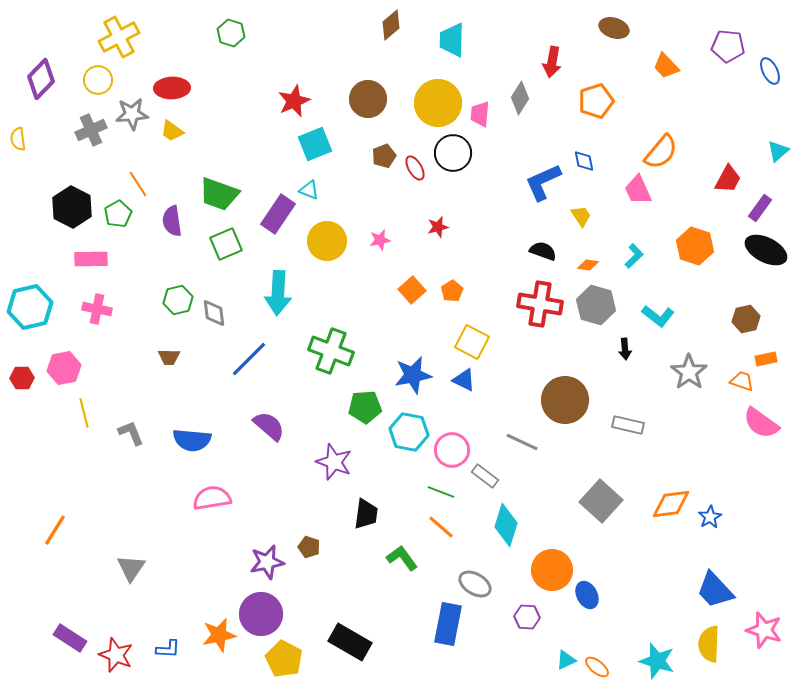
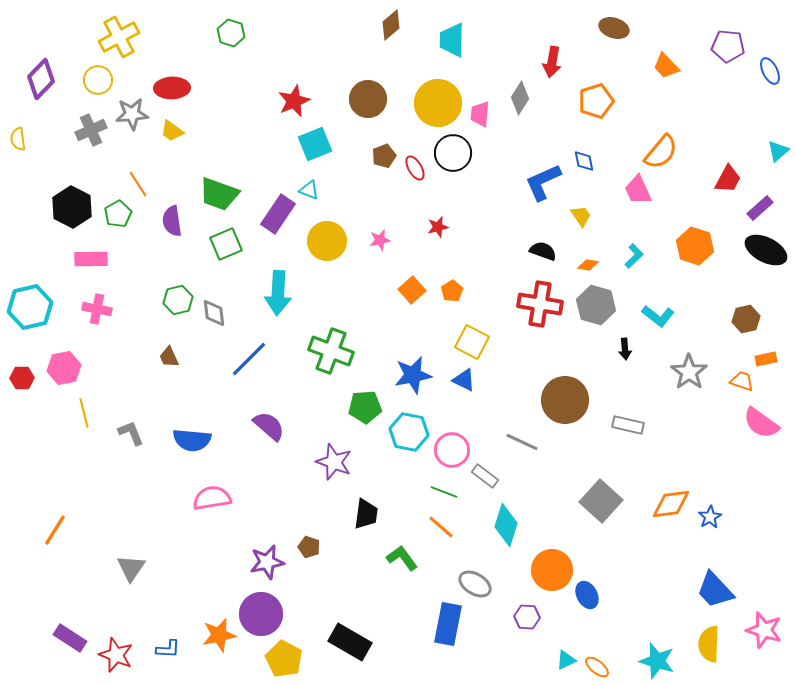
purple rectangle at (760, 208): rotated 12 degrees clockwise
brown trapezoid at (169, 357): rotated 65 degrees clockwise
green line at (441, 492): moved 3 px right
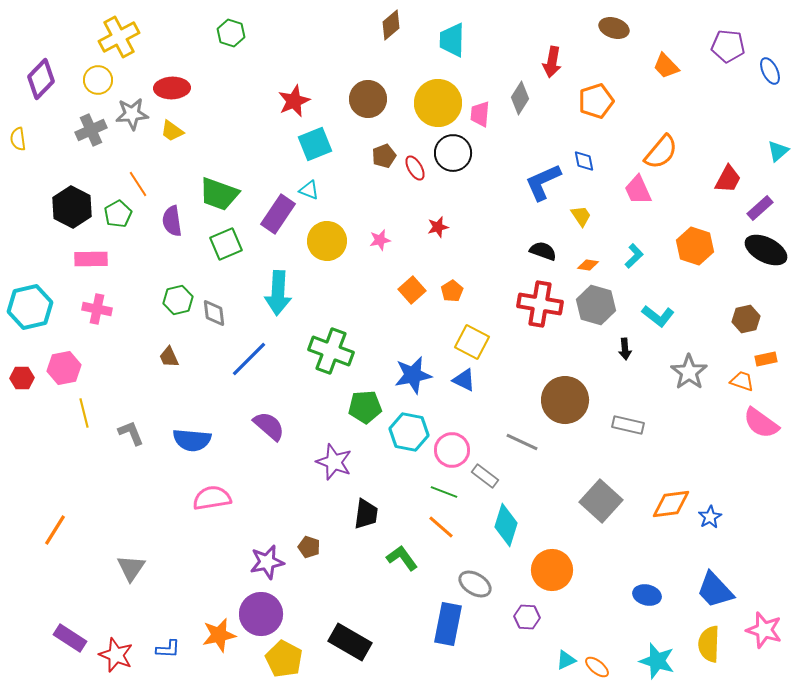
blue ellipse at (587, 595): moved 60 px right; rotated 48 degrees counterclockwise
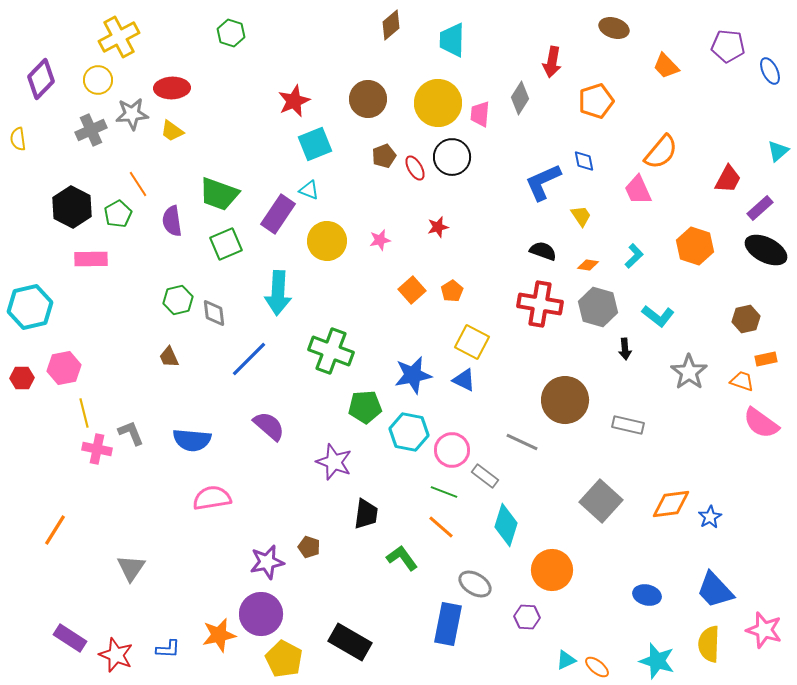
black circle at (453, 153): moved 1 px left, 4 px down
gray hexagon at (596, 305): moved 2 px right, 2 px down
pink cross at (97, 309): moved 140 px down
